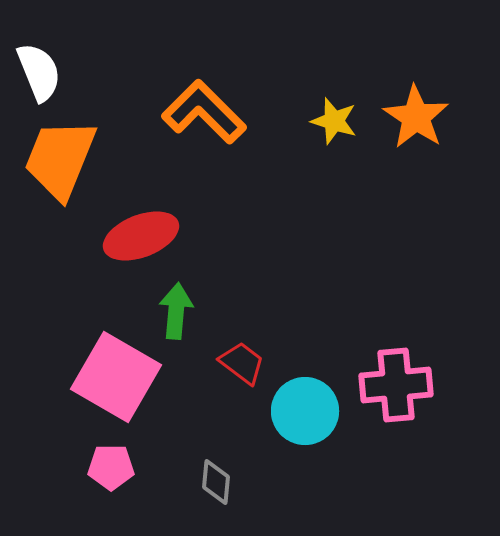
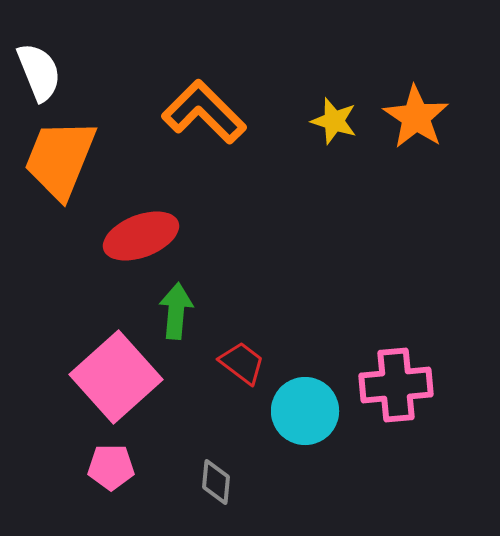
pink square: rotated 18 degrees clockwise
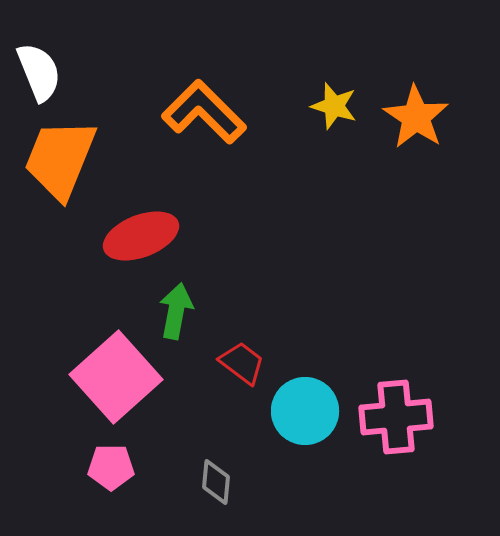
yellow star: moved 15 px up
green arrow: rotated 6 degrees clockwise
pink cross: moved 32 px down
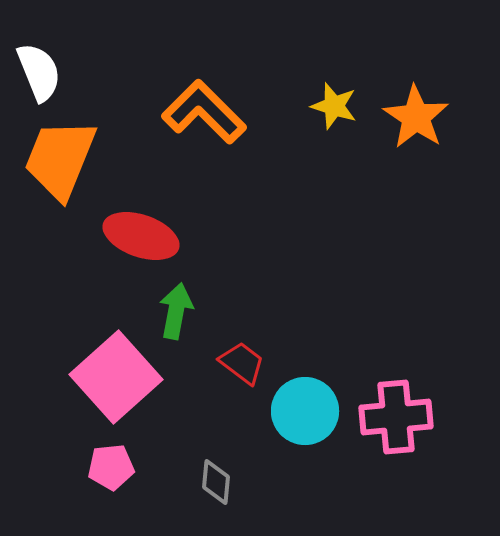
red ellipse: rotated 40 degrees clockwise
pink pentagon: rotated 6 degrees counterclockwise
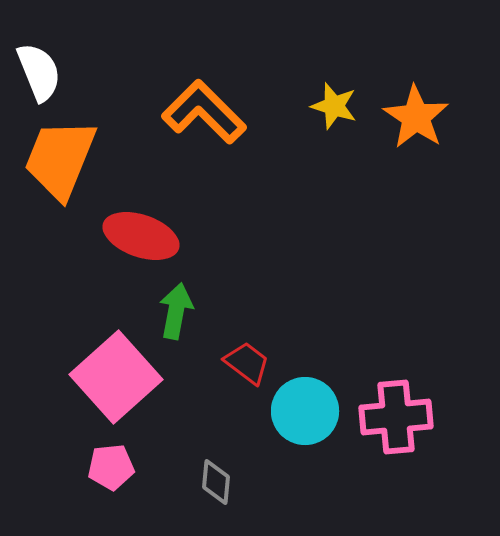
red trapezoid: moved 5 px right
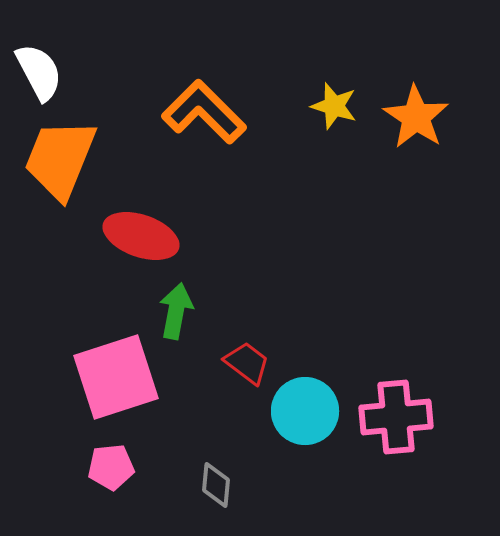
white semicircle: rotated 6 degrees counterclockwise
pink square: rotated 24 degrees clockwise
gray diamond: moved 3 px down
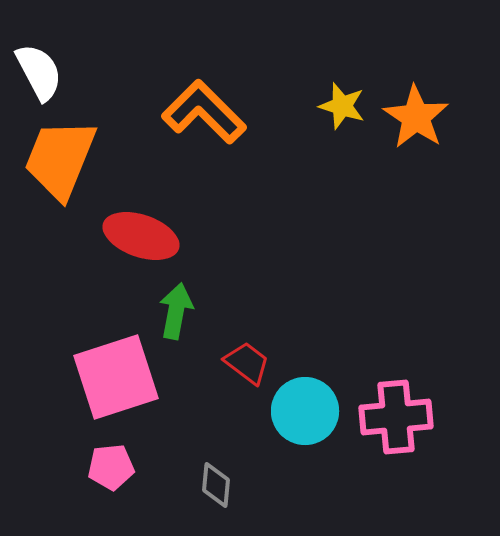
yellow star: moved 8 px right
